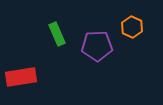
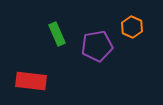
purple pentagon: rotated 8 degrees counterclockwise
red rectangle: moved 10 px right, 4 px down; rotated 16 degrees clockwise
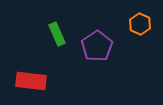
orange hexagon: moved 8 px right, 3 px up
purple pentagon: rotated 24 degrees counterclockwise
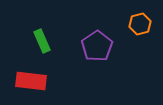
orange hexagon: rotated 20 degrees clockwise
green rectangle: moved 15 px left, 7 px down
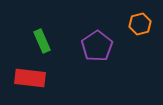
red rectangle: moved 1 px left, 3 px up
